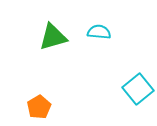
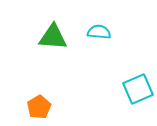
green triangle: rotated 20 degrees clockwise
cyan square: rotated 16 degrees clockwise
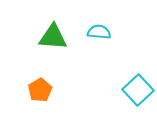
cyan square: moved 1 px down; rotated 20 degrees counterclockwise
orange pentagon: moved 1 px right, 17 px up
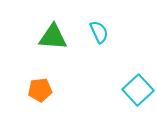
cyan semicircle: rotated 60 degrees clockwise
orange pentagon: rotated 25 degrees clockwise
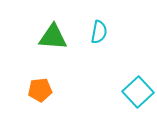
cyan semicircle: rotated 35 degrees clockwise
cyan square: moved 2 px down
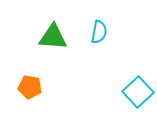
orange pentagon: moved 10 px left, 3 px up; rotated 15 degrees clockwise
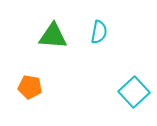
green triangle: moved 1 px up
cyan square: moved 4 px left
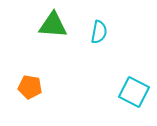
green triangle: moved 11 px up
cyan square: rotated 20 degrees counterclockwise
